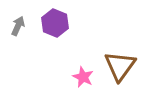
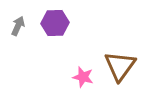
purple hexagon: rotated 24 degrees counterclockwise
pink star: rotated 10 degrees counterclockwise
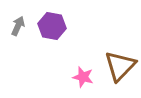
purple hexagon: moved 3 px left, 3 px down; rotated 12 degrees clockwise
brown triangle: rotated 8 degrees clockwise
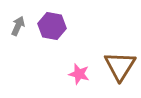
brown triangle: rotated 12 degrees counterclockwise
pink star: moved 4 px left, 3 px up
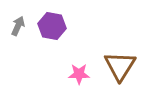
pink star: rotated 15 degrees counterclockwise
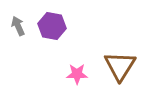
gray arrow: rotated 48 degrees counterclockwise
pink star: moved 2 px left
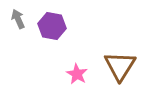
gray arrow: moved 7 px up
pink star: rotated 30 degrees clockwise
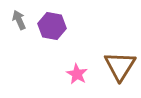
gray arrow: moved 1 px right, 1 px down
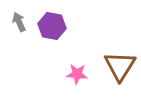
gray arrow: moved 2 px down
pink star: rotated 25 degrees counterclockwise
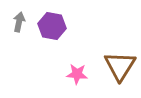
gray arrow: rotated 36 degrees clockwise
